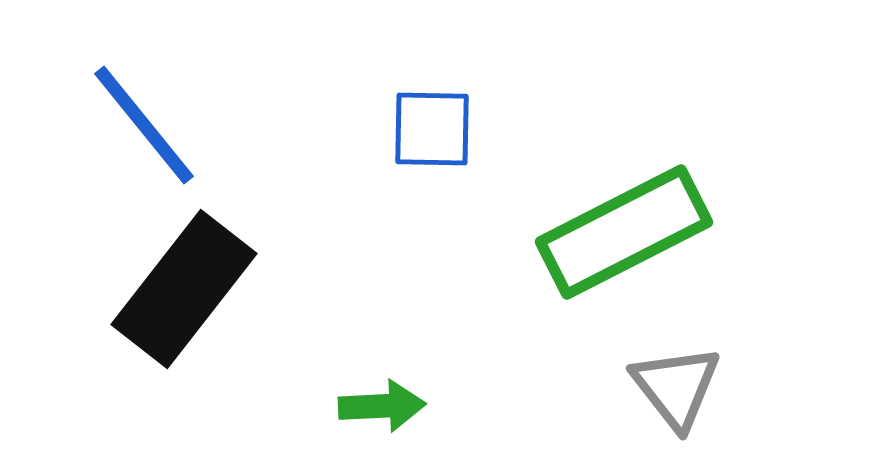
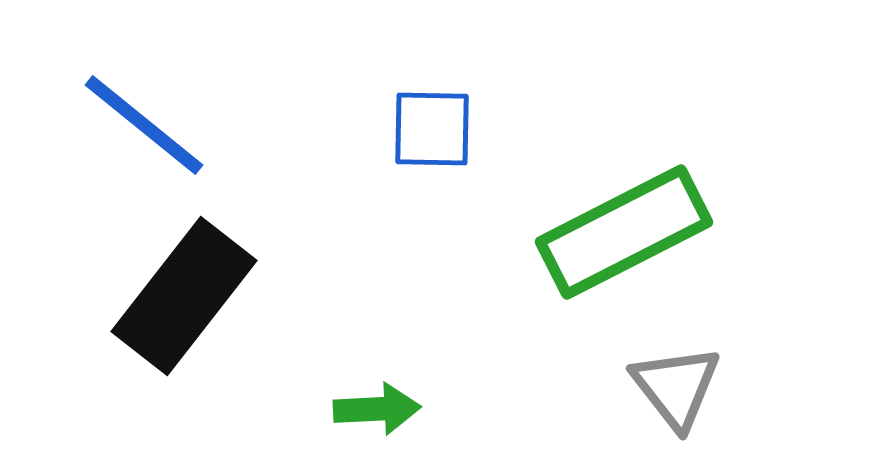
blue line: rotated 12 degrees counterclockwise
black rectangle: moved 7 px down
green arrow: moved 5 px left, 3 px down
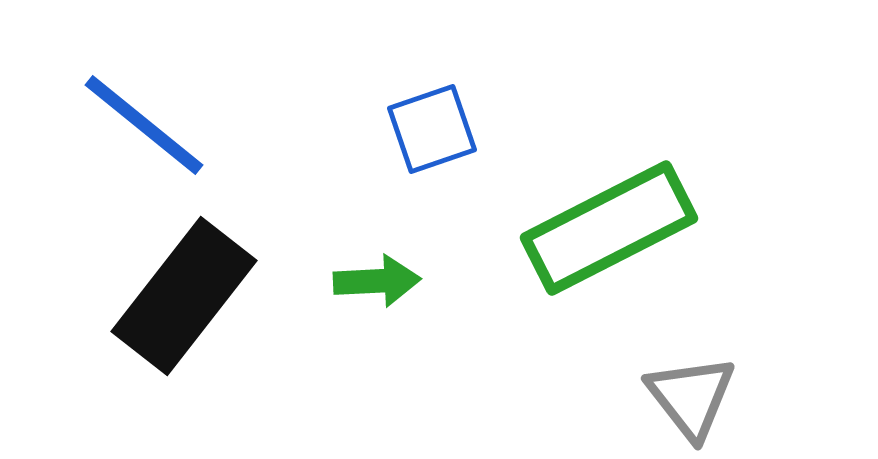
blue square: rotated 20 degrees counterclockwise
green rectangle: moved 15 px left, 4 px up
gray triangle: moved 15 px right, 10 px down
green arrow: moved 128 px up
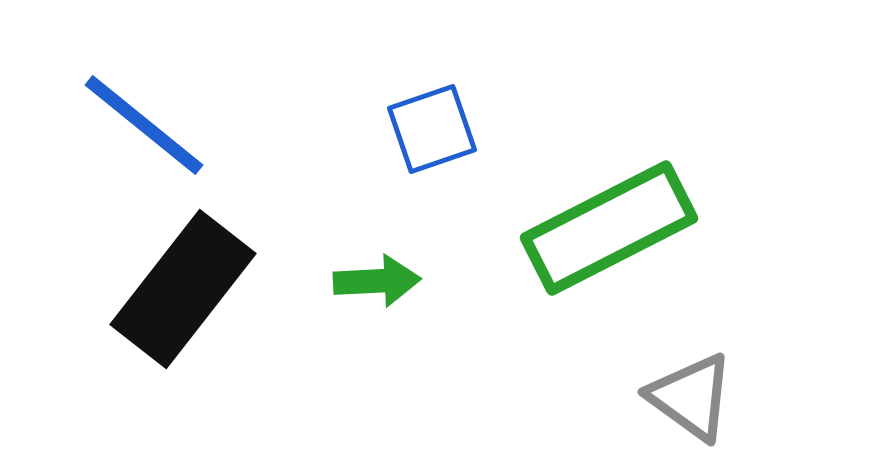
black rectangle: moved 1 px left, 7 px up
gray triangle: rotated 16 degrees counterclockwise
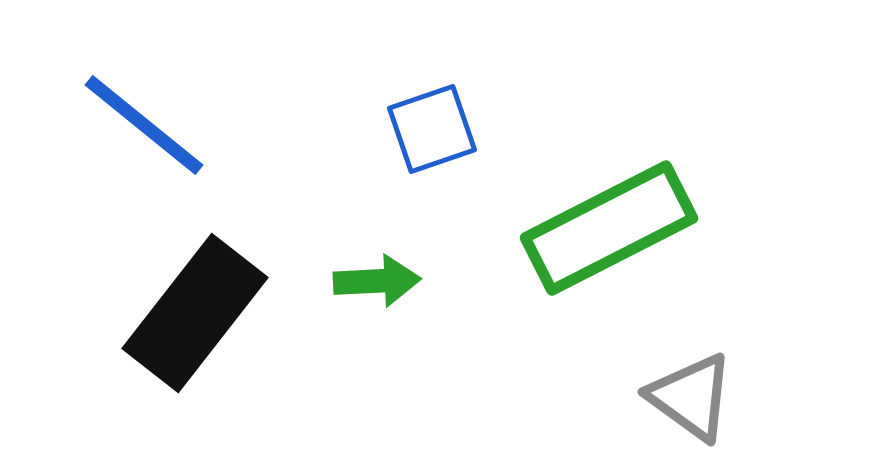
black rectangle: moved 12 px right, 24 px down
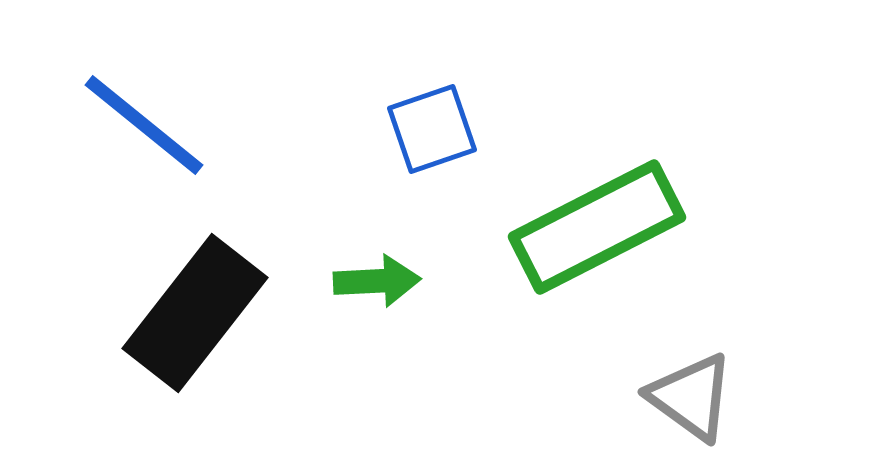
green rectangle: moved 12 px left, 1 px up
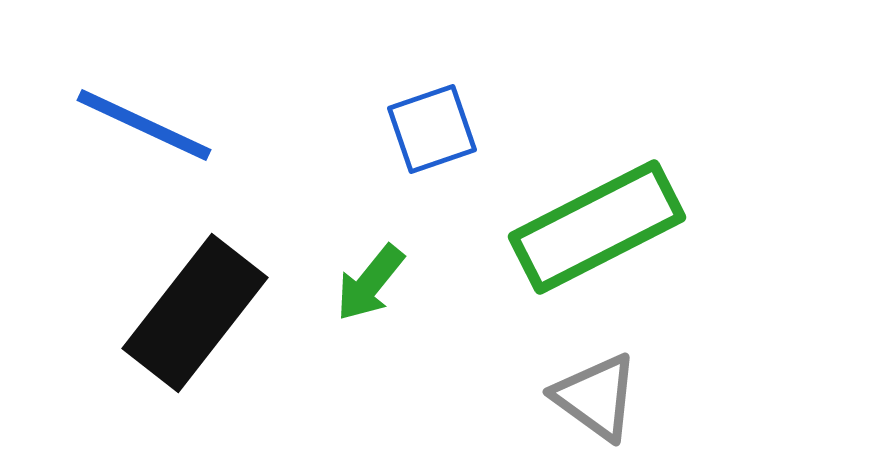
blue line: rotated 14 degrees counterclockwise
green arrow: moved 7 px left, 2 px down; rotated 132 degrees clockwise
gray triangle: moved 95 px left
